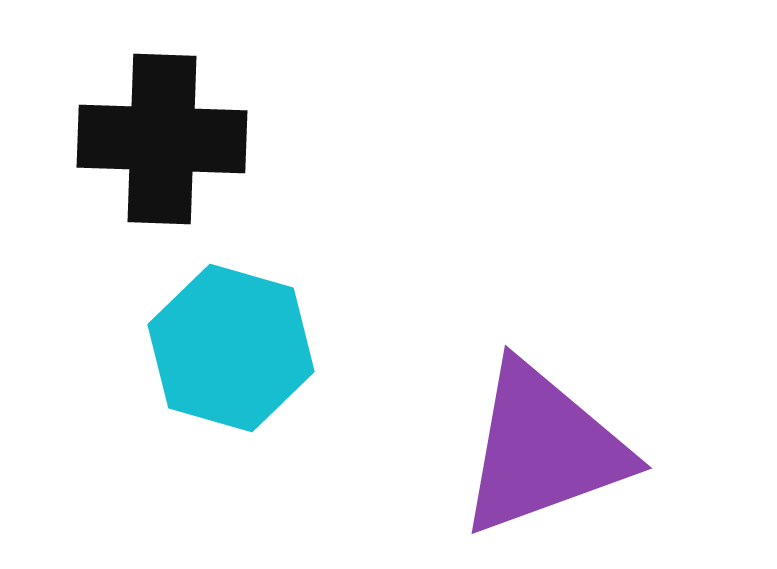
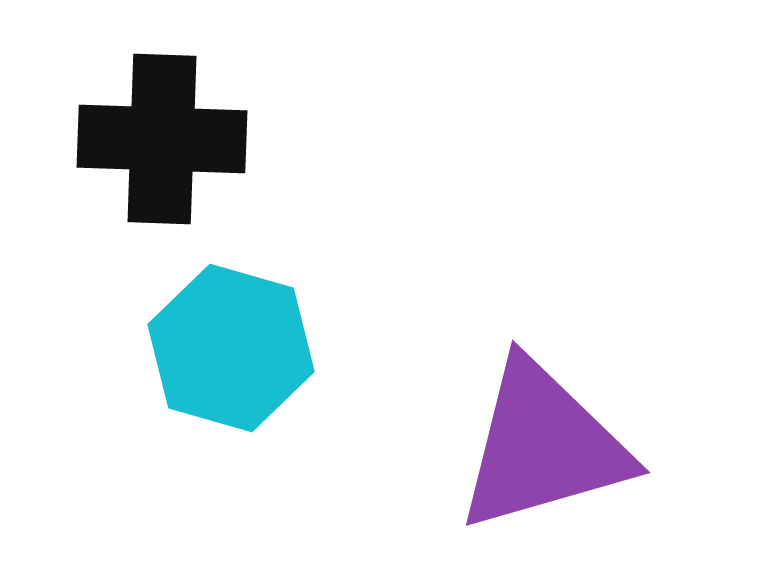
purple triangle: moved 3 px up; rotated 4 degrees clockwise
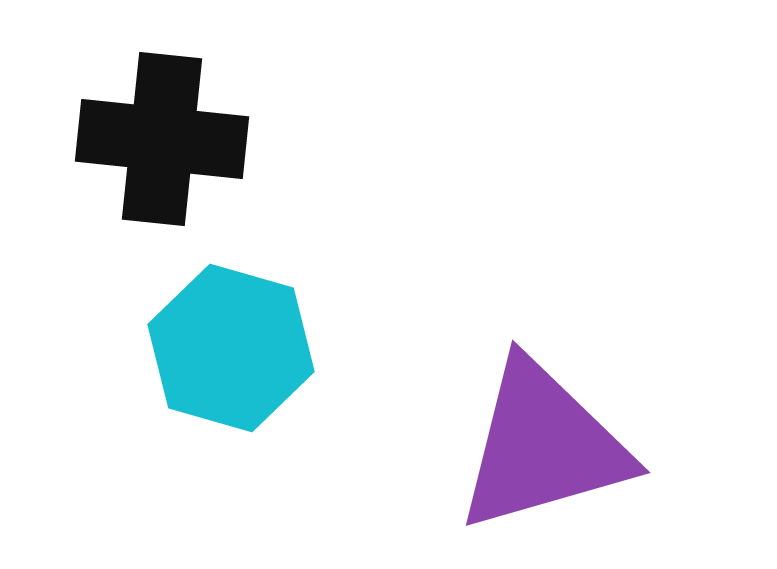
black cross: rotated 4 degrees clockwise
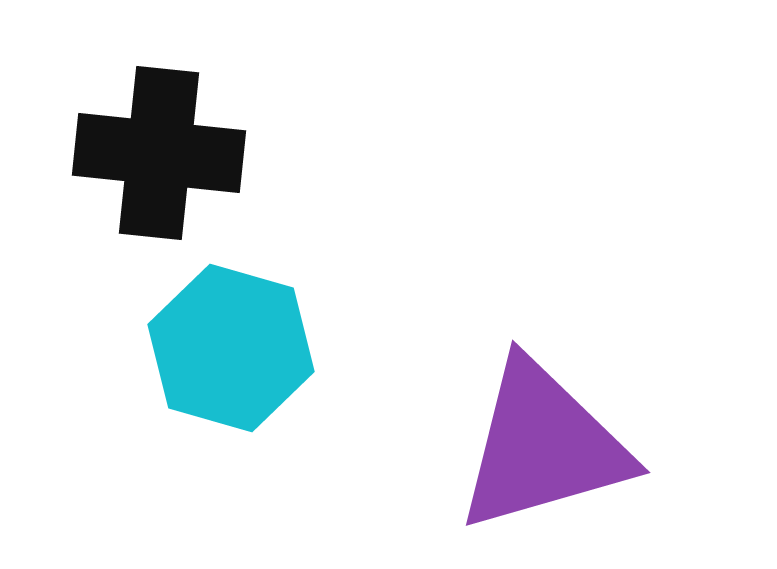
black cross: moved 3 px left, 14 px down
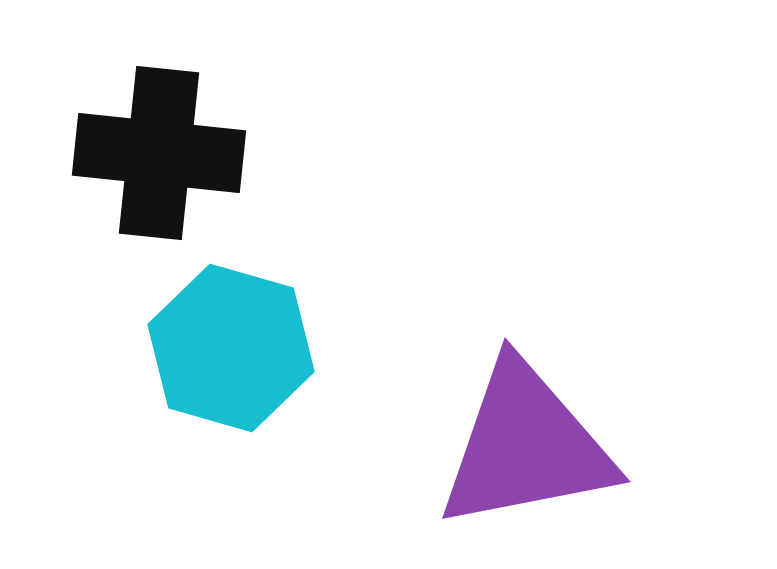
purple triangle: moved 17 px left; rotated 5 degrees clockwise
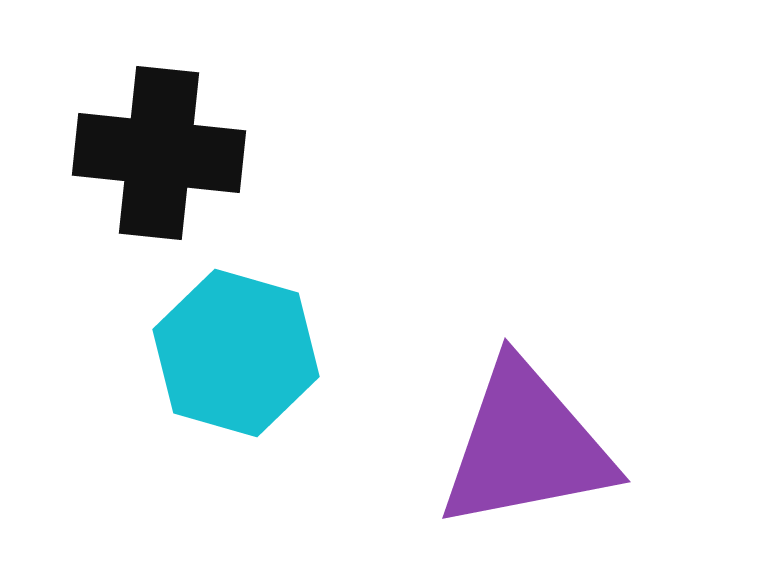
cyan hexagon: moved 5 px right, 5 px down
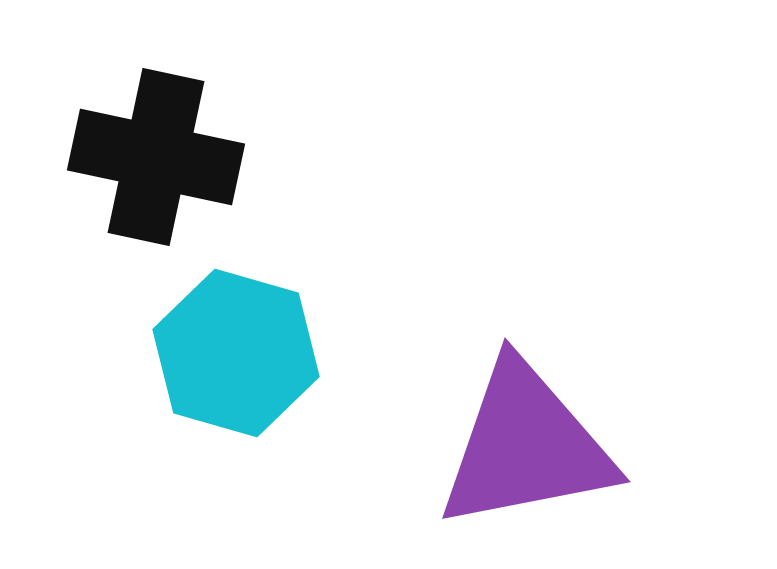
black cross: moved 3 px left, 4 px down; rotated 6 degrees clockwise
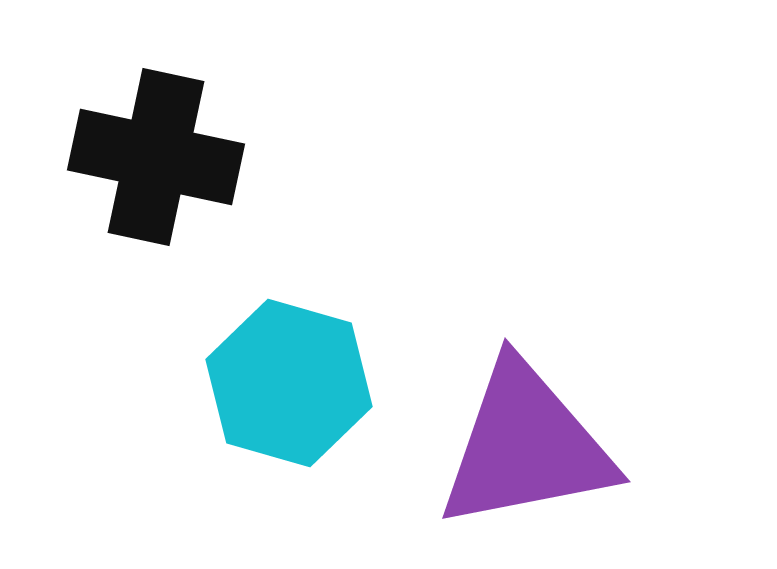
cyan hexagon: moved 53 px right, 30 px down
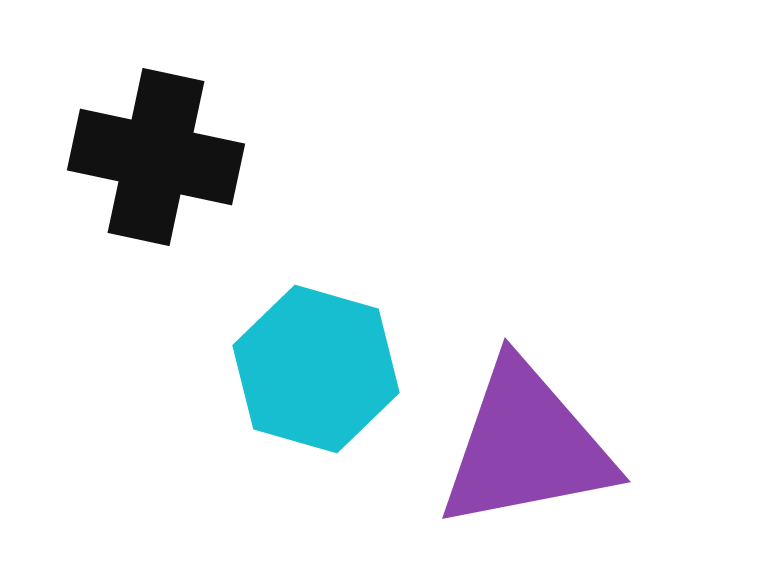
cyan hexagon: moved 27 px right, 14 px up
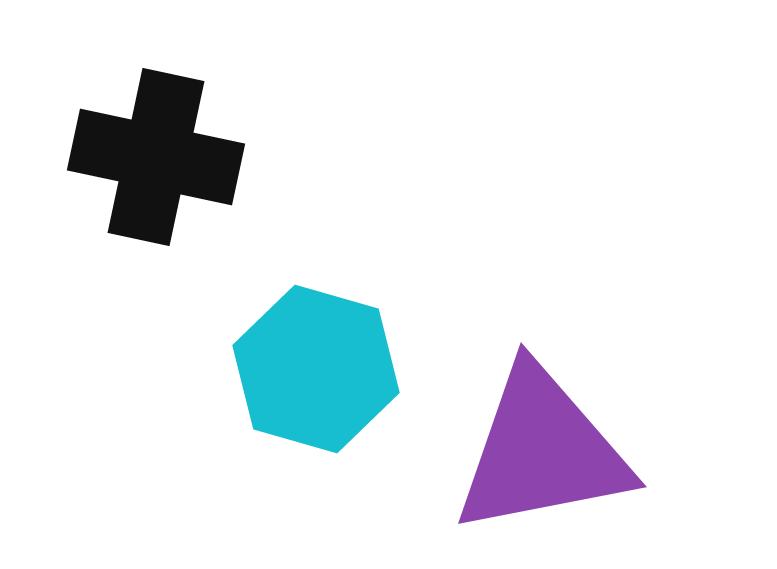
purple triangle: moved 16 px right, 5 px down
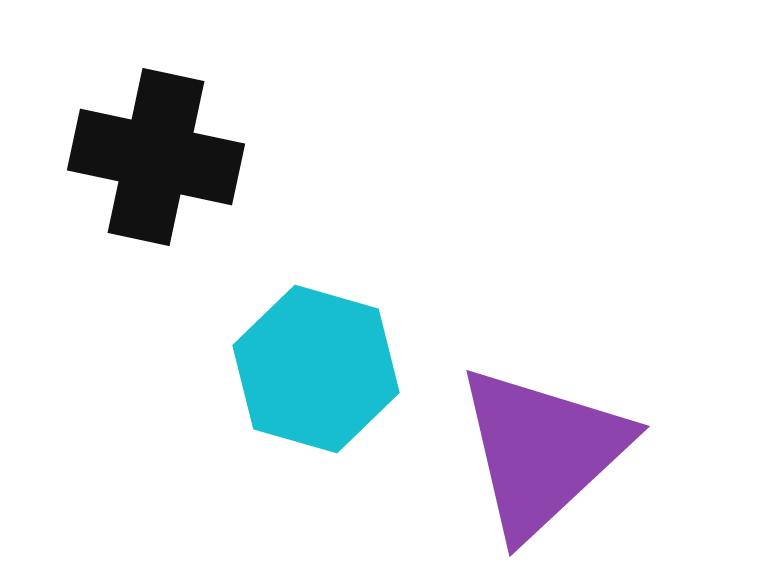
purple triangle: rotated 32 degrees counterclockwise
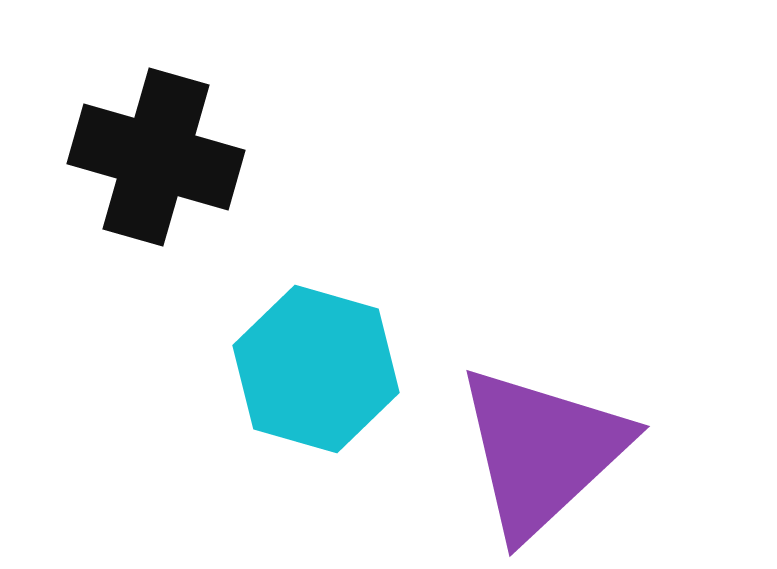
black cross: rotated 4 degrees clockwise
